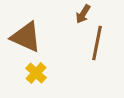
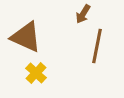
brown line: moved 3 px down
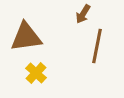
brown triangle: rotated 32 degrees counterclockwise
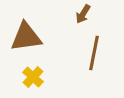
brown line: moved 3 px left, 7 px down
yellow cross: moved 3 px left, 4 px down
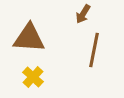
brown triangle: moved 3 px right, 1 px down; rotated 12 degrees clockwise
brown line: moved 3 px up
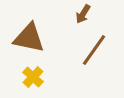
brown triangle: rotated 8 degrees clockwise
brown line: rotated 24 degrees clockwise
